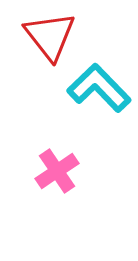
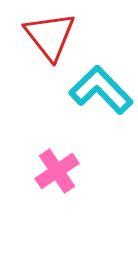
cyan L-shape: moved 2 px right, 2 px down
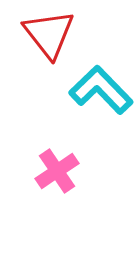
red triangle: moved 1 px left, 2 px up
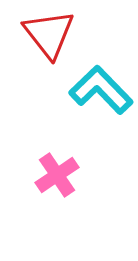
pink cross: moved 4 px down
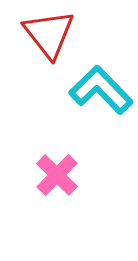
pink cross: rotated 12 degrees counterclockwise
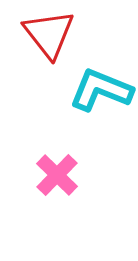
cyan L-shape: rotated 24 degrees counterclockwise
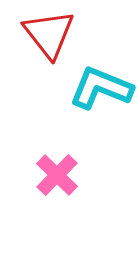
cyan L-shape: moved 2 px up
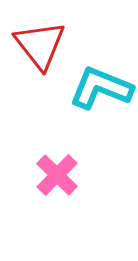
red triangle: moved 9 px left, 11 px down
